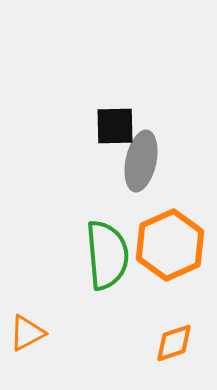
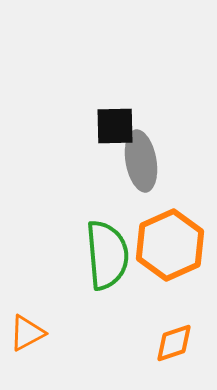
gray ellipse: rotated 22 degrees counterclockwise
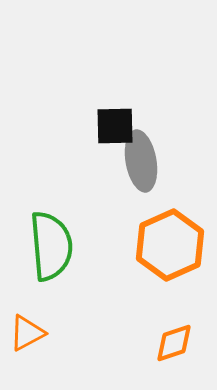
green semicircle: moved 56 px left, 9 px up
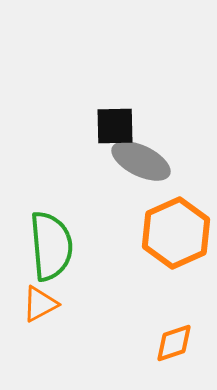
gray ellipse: rotated 54 degrees counterclockwise
orange hexagon: moved 6 px right, 12 px up
orange triangle: moved 13 px right, 29 px up
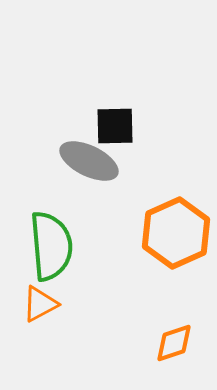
gray ellipse: moved 52 px left
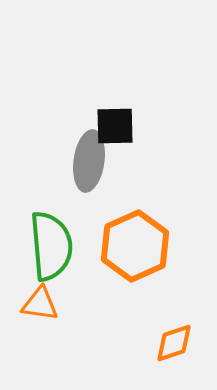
gray ellipse: rotated 72 degrees clockwise
orange hexagon: moved 41 px left, 13 px down
orange triangle: rotated 36 degrees clockwise
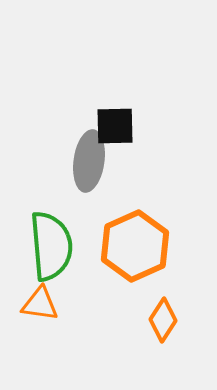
orange diamond: moved 11 px left, 23 px up; rotated 39 degrees counterclockwise
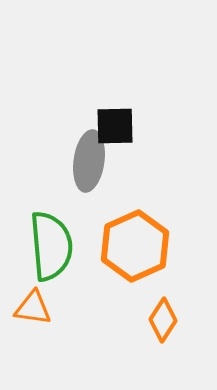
orange triangle: moved 7 px left, 4 px down
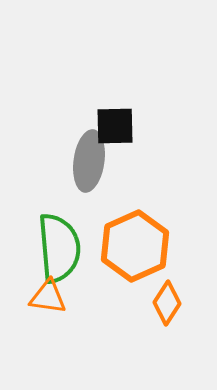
green semicircle: moved 8 px right, 2 px down
orange triangle: moved 15 px right, 11 px up
orange diamond: moved 4 px right, 17 px up
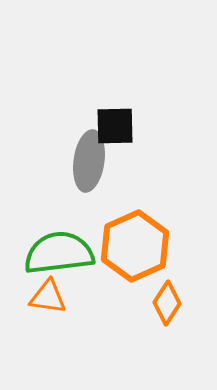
green semicircle: moved 5 px down; rotated 92 degrees counterclockwise
